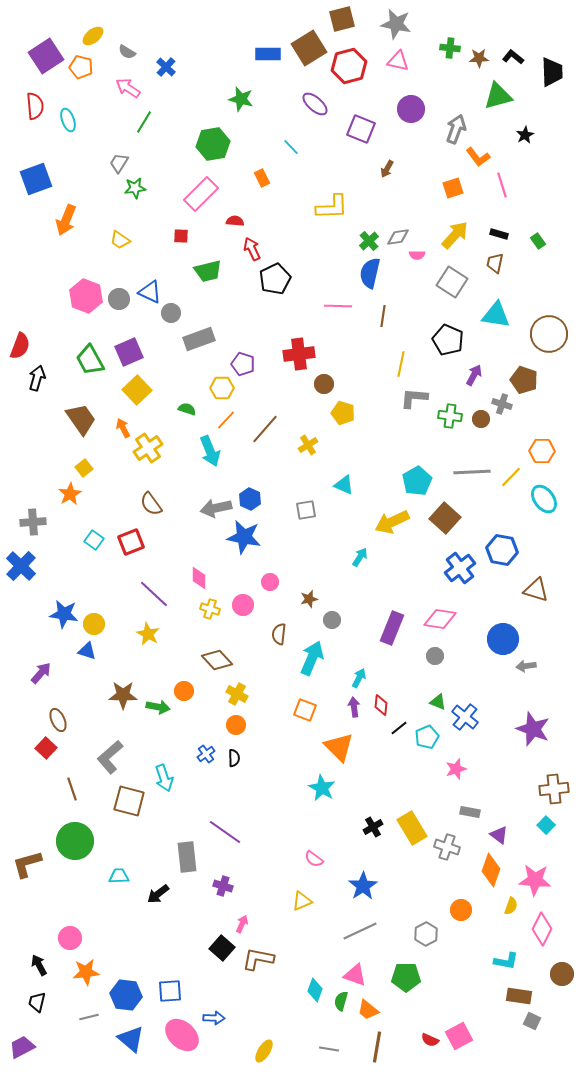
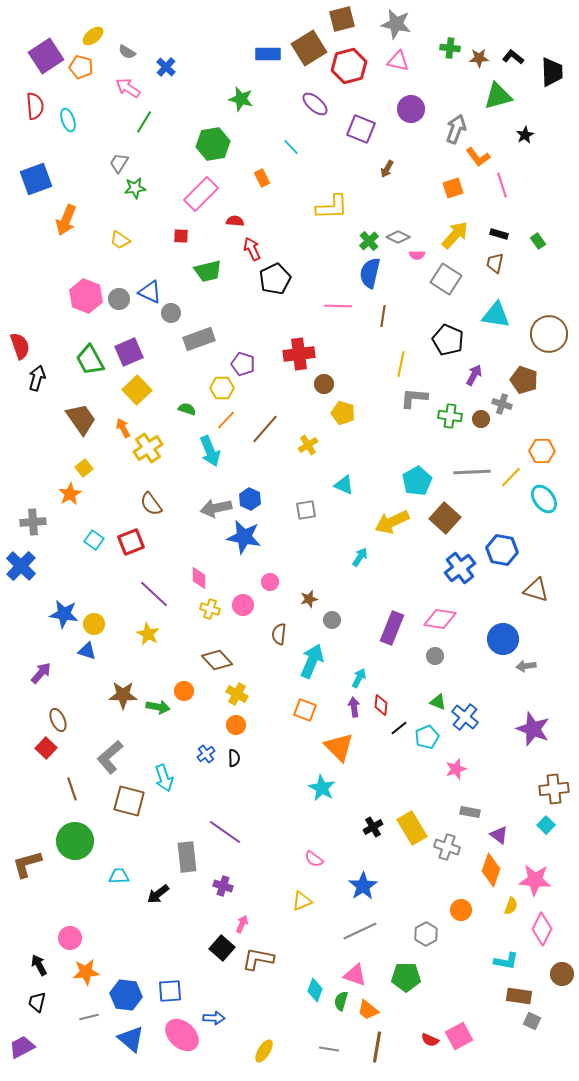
gray diamond at (398, 237): rotated 35 degrees clockwise
gray square at (452, 282): moved 6 px left, 3 px up
red semicircle at (20, 346): rotated 40 degrees counterclockwise
cyan arrow at (312, 658): moved 3 px down
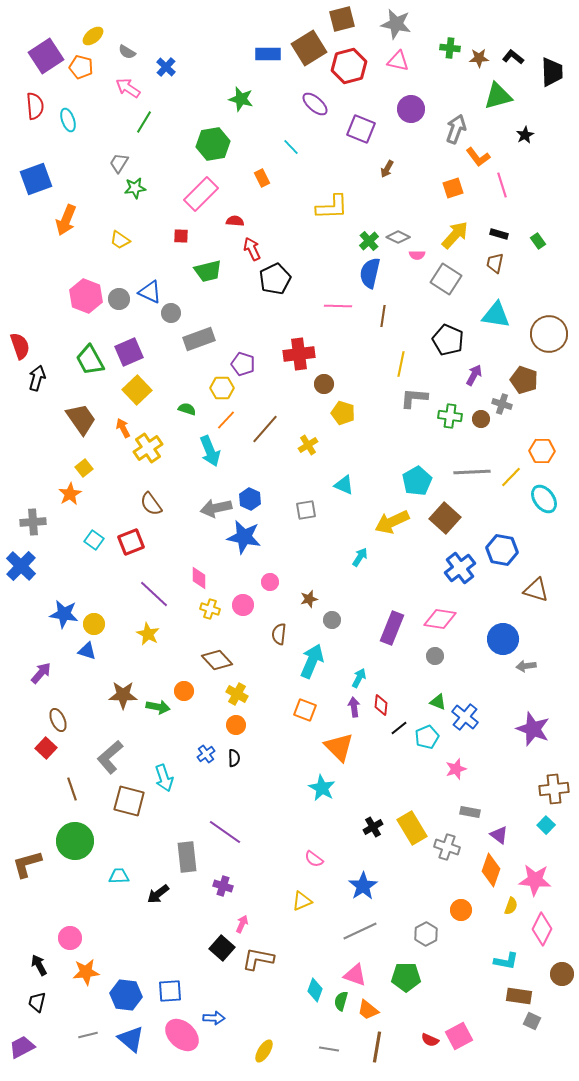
gray line at (89, 1017): moved 1 px left, 18 px down
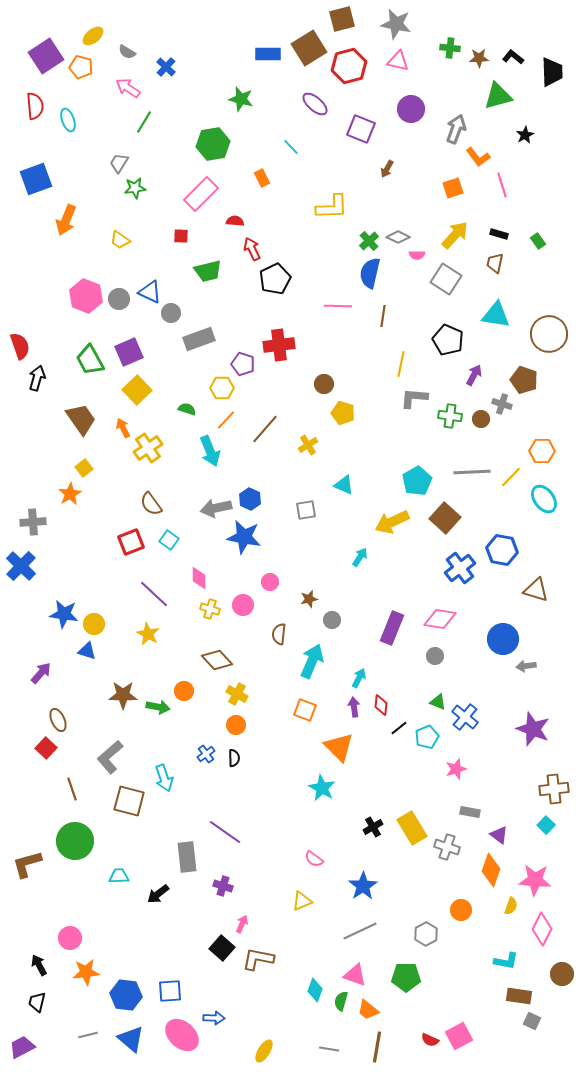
red cross at (299, 354): moved 20 px left, 9 px up
cyan square at (94, 540): moved 75 px right
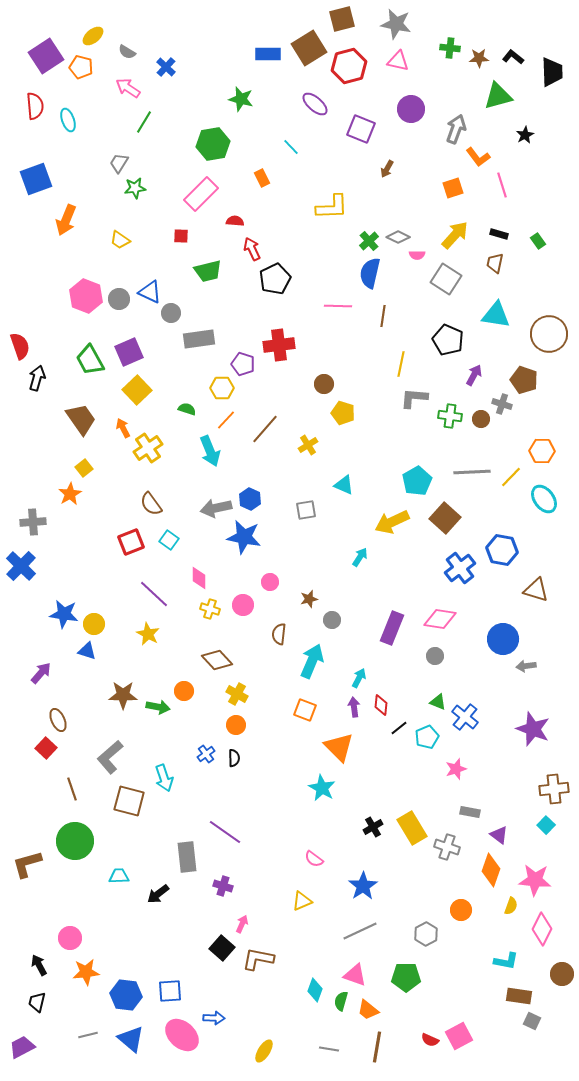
gray rectangle at (199, 339): rotated 12 degrees clockwise
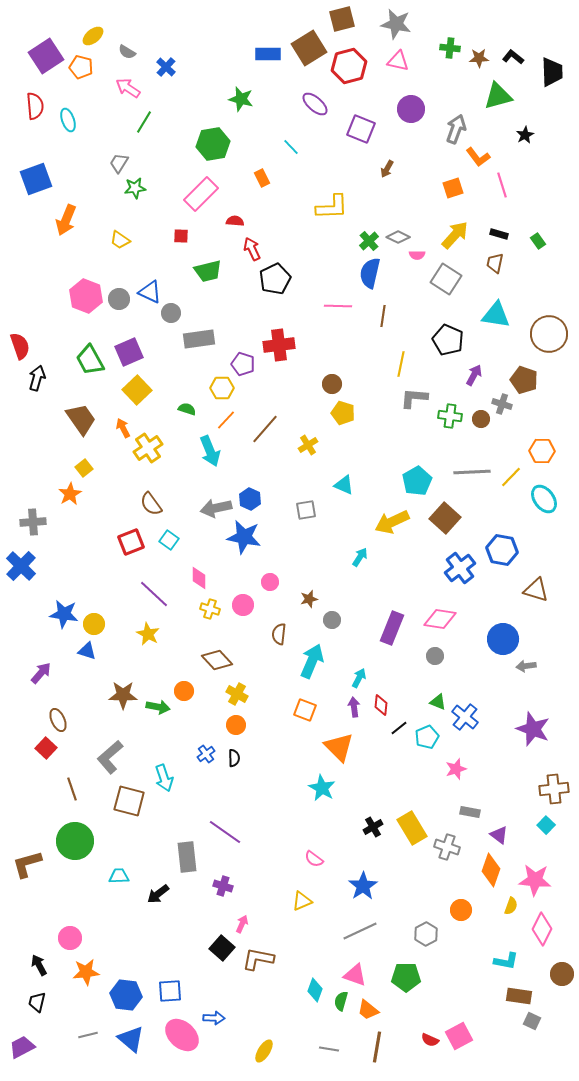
brown circle at (324, 384): moved 8 px right
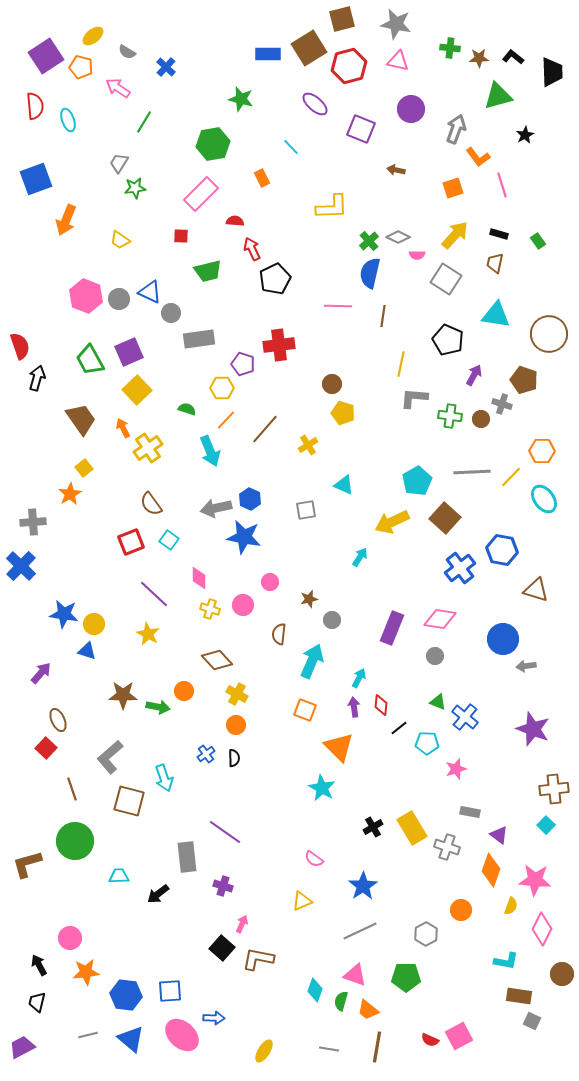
pink arrow at (128, 88): moved 10 px left
brown arrow at (387, 169): moved 9 px right, 1 px down; rotated 72 degrees clockwise
cyan pentagon at (427, 737): moved 6 px down; rotated 25 degrees clockwise
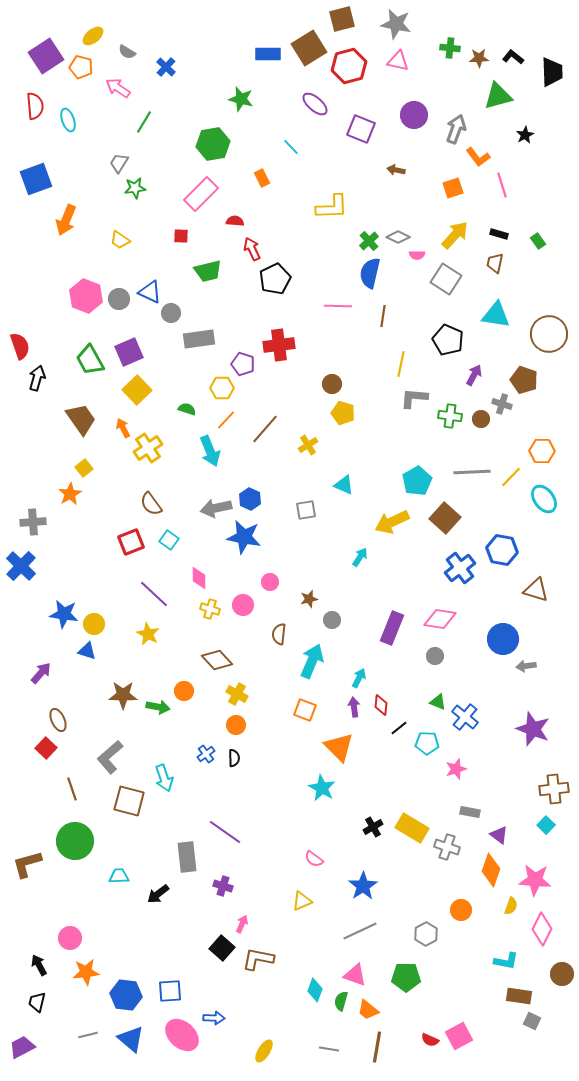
purple circle at (411, 109): moved 3 px right, 6 px down
yellow rectangle at (412, 828): rotated 28 degrees counterclockwise
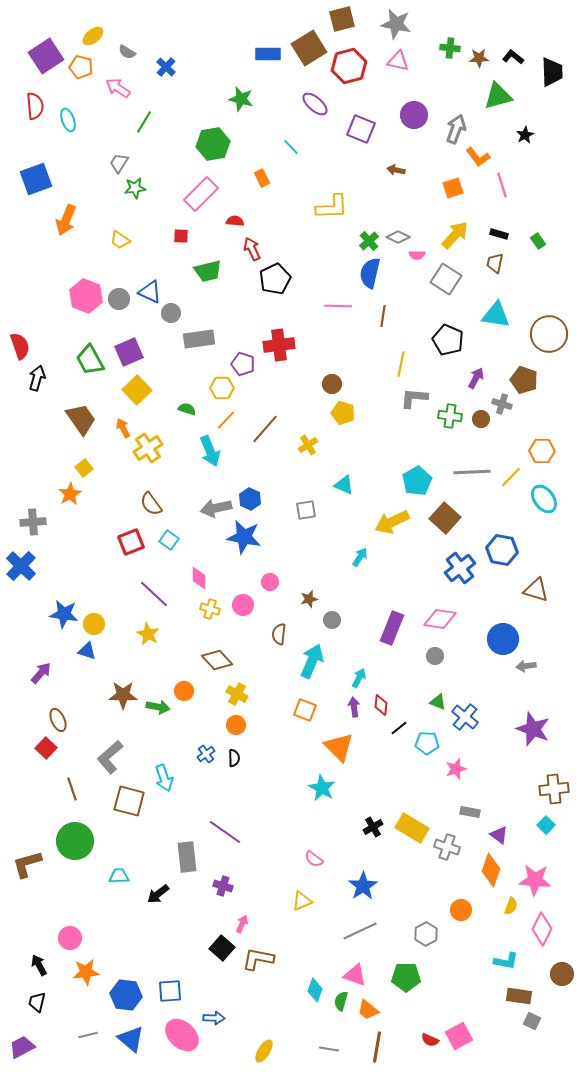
purple arrow at (474, 375): moved 2 px right, 3 px down
